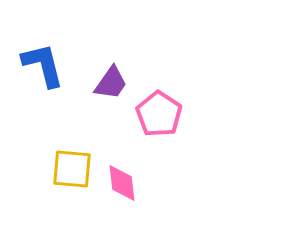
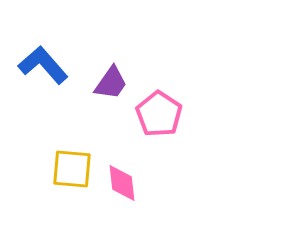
blue L-shape: rotated 27 degrees counterclockwise
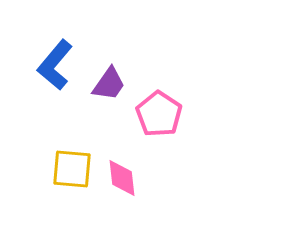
blue L-shape: moved 12 px right; rotated 99 degrees counterclockwise
purple trapezoid: moved 2 px left, 1 px down
pink diamond: moved 5 px up
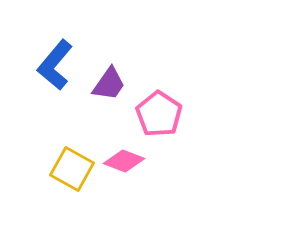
yellow square: rotated 24 degrees clockwise
pink diamond: moved 2 px right, 17 px up; rotated 63 degrees counterclockwise
